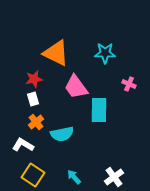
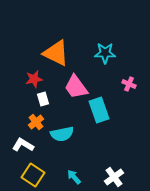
white rectangle: moved 10 px right
cyan rectangle: rotated 20 degrees counterclockwise
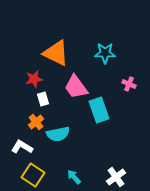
cyan semicircle: moved 4 px left
white L-shape: moved 1 px left, 2 px down
white cross: moved 2 px right
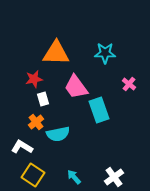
orange triangle: rotated 24 degrees counterclockwise
pink cross: rotated 16 degrees clockwise
white cross: moved 2 px left
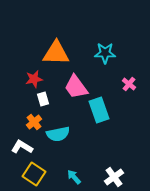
orange cross: moved 2 px left
yellow square: moved 1 px right, 1 px up
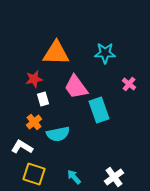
yellow square: rotated 15 degrees counterclockwise
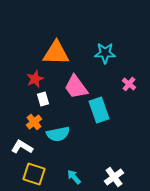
red star: moved 1 px right; rotated 12 degrees counterclockwise
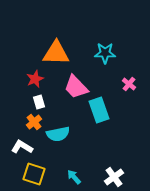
pink trapezoid: rotated 8 degrees counterclockwise
white rectangle: moved 4 px left, 3 px down
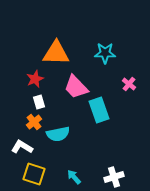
white cross: rotated 18 degrees clockwise
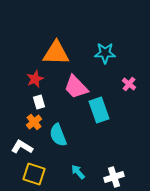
cyan semicircle: moved 1 px down; rotated 80 degrees clockwise
cyan arrow: moved 4 px right, 5 px up
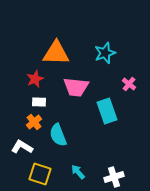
cyan star: rotated 20 degrees counterclockwise
pink trapezoid: rotated 40 degrees counterclockwise
white rectangle: rotated 72 degrees counterclockwise
cyan rectangle: moved 8 px right, 1 px down
yellow square: moved 6 px right
